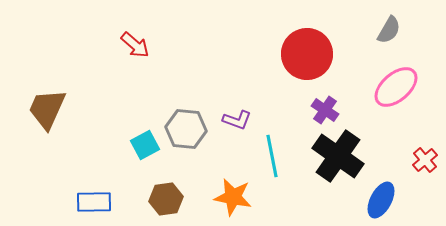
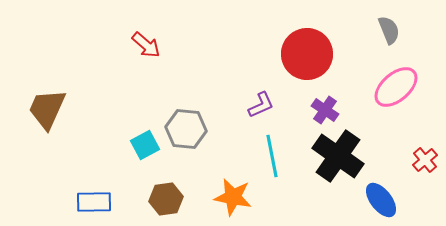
gray semicircle: rotated 52 degrees counterclockwise
red arrow: moved 11 px right
purple L-shape: moved 24 px right, 15 px up; rotated 44 degrees counterclockwise
blue ellipse: rotated 66 degrees counterclockwise
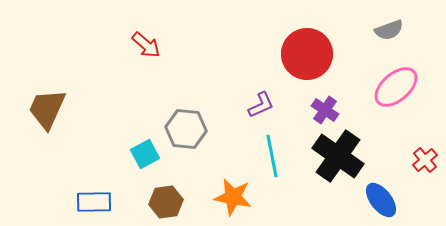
gray semicircle: rotated 92 degrees clockwise
cyan square: moved 9 px down
brown hexagon: moved 3 px down
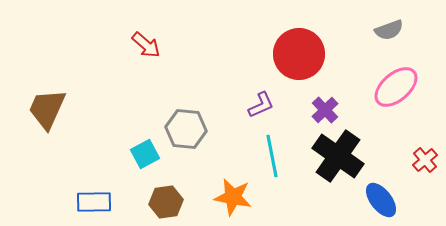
red circle: moved 8 px left
purple cross: rotated 12 degrees clockwise
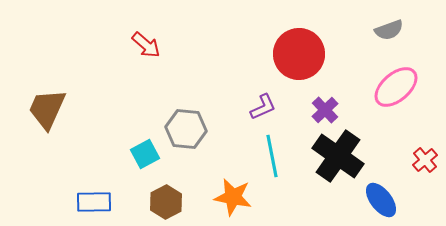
purple L-shape: moved 2 px right, 2 px down
brown hexagon: rotated 20 degrees counterclockwise
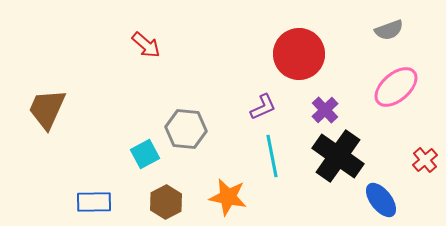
orange star: moved 5 px left
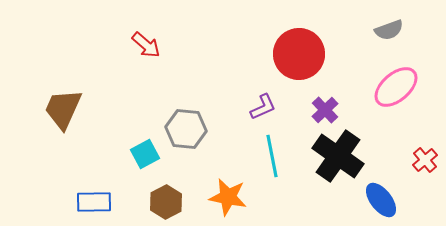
brown trapezoid: moved 16 px right
